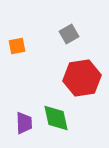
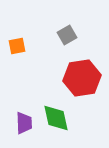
gray square: moved 2 px left, 1 px down
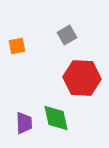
red hexagon: rotated 12 degrees clockwise
